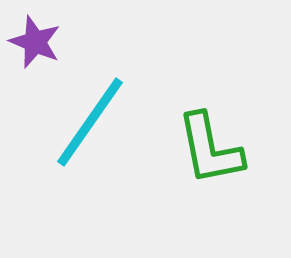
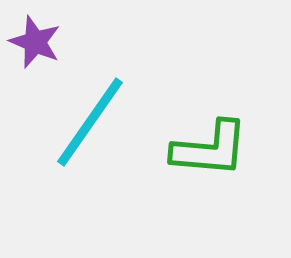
green L-shape: rotated 74 degrees counterclockwise
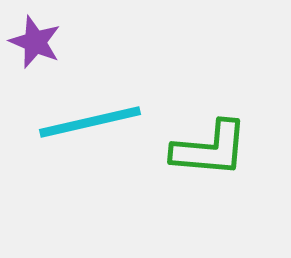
cyan line: rotated 42 degrees clockwise
